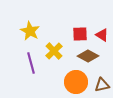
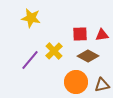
yellow star: moved 1 px right, 13 px up; rotated 18 degrees counterclockwise
red triangle: rotated 40 degrees counterclockwise
purple line: moved 1 px left, 3 px up; rotated 55 degrees clockwise
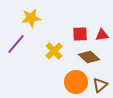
yellow star: rotated 18 degrees counterclockwise
brown diamond: moved 1 px right, 1 px down; rotated 15 degrees clockwise
purple line: moved 14 px left, 16 px up
brown triangle: moved 2 px left; rotated 28 degrees counterclockwise
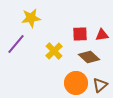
orange circle: moved 1 px down
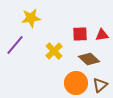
purple line: moved 1 px left, 1 px down
brown diamond: moved 2 px down
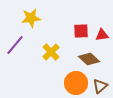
red square: moved 1 px right, 3 px up
yellow cross: moved 3 px left, 1 px down
brown triangle: moved 1 px down
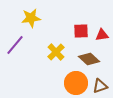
yellow cross: moved 5 px right
brown triangle: rotated 21 degrees clockwise
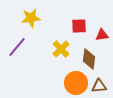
red square: moved 2 px left, 5 px up
purple line: moved 2 px right, 2 px down
yellow cross: moved 5 px right, 3 px up
brown diamond: rotated 55 degrees clockwise
brown triangle: moved 1 px left; rotated 14 degrees clockwise
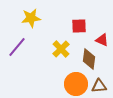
red triangle: moved 5 px down; rotated 32 degrees clockwise
orange circle: moved 1 px down
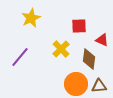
yellow star: rotated 18 degrees counterclockwise
purple line: moved 3 px right, 10 px down
